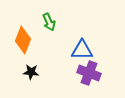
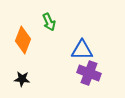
black star: moved 9 px left, 7 px down
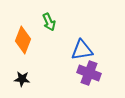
blue triangle: rotated 10 degrees counterclockwise
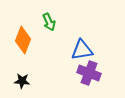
black star: moved 2 px down
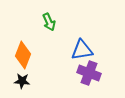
orange diamond: moved 15 px down
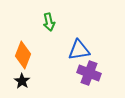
green arrow: rotated 12 degrees clockwise
blue triangle: moved 3 px left
black star: rotated 28 degrees clockwise
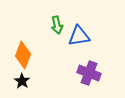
green arrow: moved 8 px right, 3 px down
blue triangle: moved 14 px up
